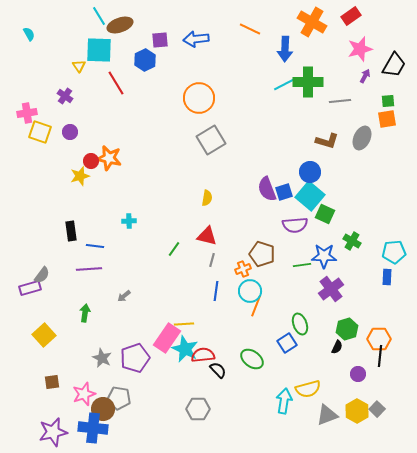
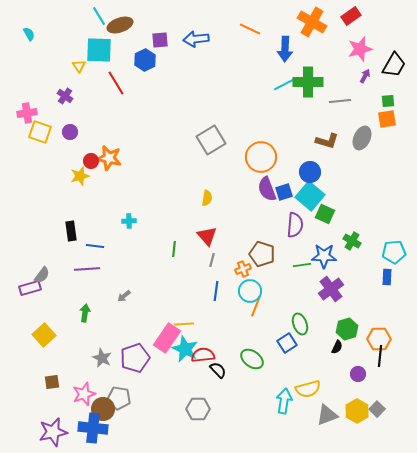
orange circle at (199, 98): moved 62 px right, 59 px down
purple semicircle at (295, 225): rotated 80 degrees counterclockwise
red triangle at (207, 236): rotated 35 degrees clockwise
green line at (174, 249): rotated 28 degrees counterclockwise
purple line at (89, 269): moved 2 px left
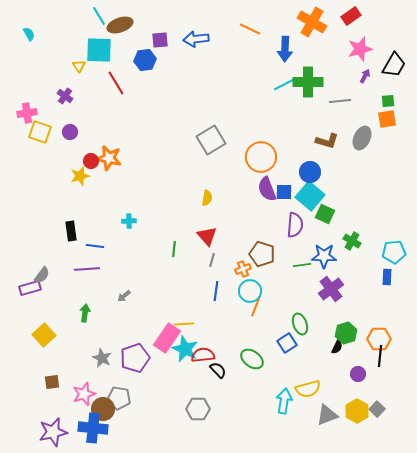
blue hexagon at (145, 60): rotated 20 degrees clockwise
blue square at (284, 192): rotated 18 degrees clockwise
green hexagon at (347, 329): moved 1 px left, 4 px down
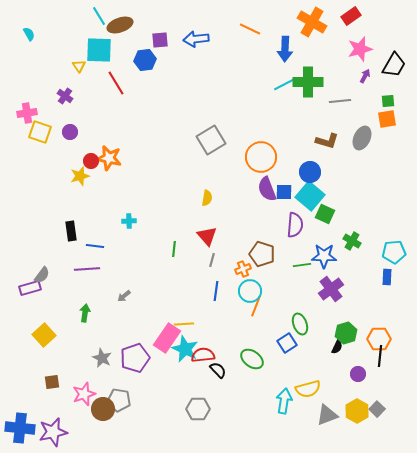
gray pentagon at (119, 398): moved 2 px down
blue cross at (93, 428): moved 73 px left
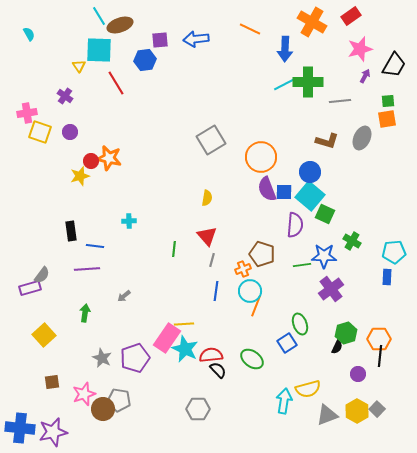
red semicircle at (203, 355): moved 8 px right
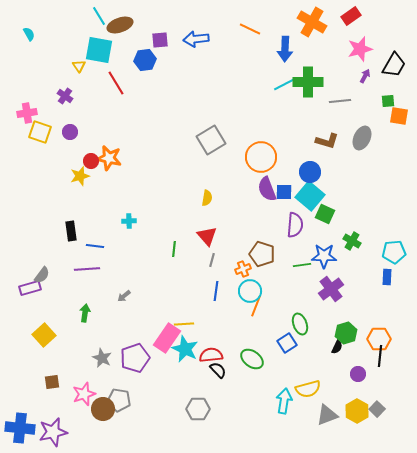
cyan square at (99, 50): rotated 8 degrees clockwise
orange square at (387, 119): moved 12 px right, 3 px up; rotated 18 degrees clockwise
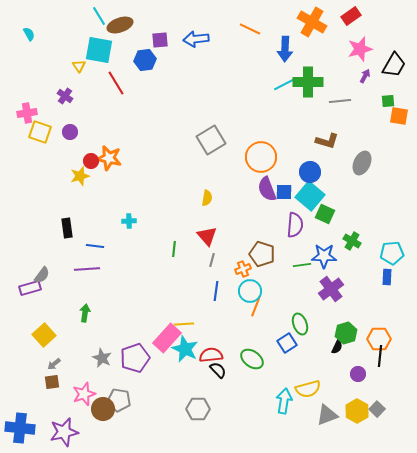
gray ellipse at (362, 138): moved 25 px down
black rectangle at (71, 231): moved 4 px left, 3 px up
cyan pentagon at (394, 252): moved 2 px left, 1 px down
gray arrow at (124, 296): moved 70 px left, 68 px down
pink rectangle at (167, 338): rotated 8 degrees clockwise
purple star at (53, 432): moved 11 px right
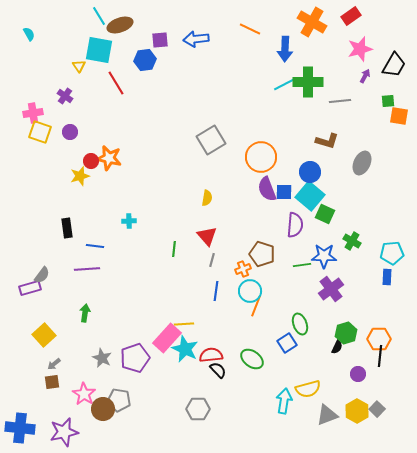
pink cross at (27, 113): moved 6 px right
pink star at (84, 394): rotated 20 degrees counterclockwise
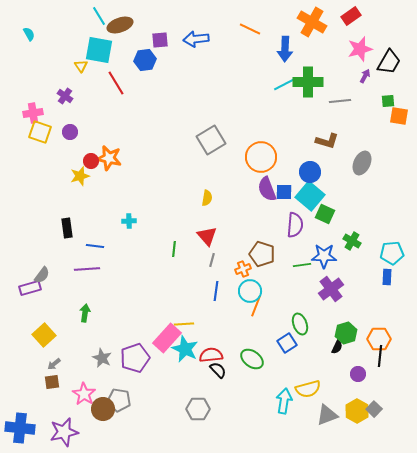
black trapezoid at (394, 65): moved 5 px left, 3 px up
yellow triangle at (79, 66): moved 2 px right
gray square at (377, 409): moved 3 px left
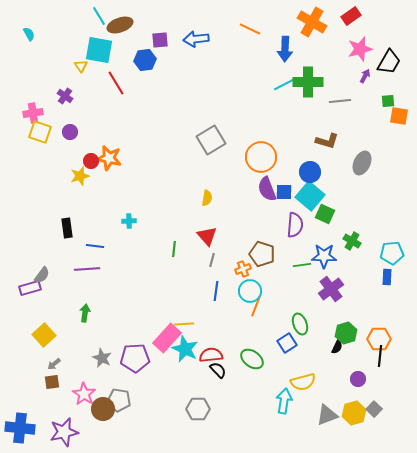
purple pentagon at (135, 358): rotated 16 degrees clockwise
purple circle at (358, 374): moved 5 px down
yellow semicircle at (308, 389): moved 5 px left, 7 px up
yellow hexagon at (357, 411): moved 3 px left, 2 px down; rotated 15 degrees clockwise
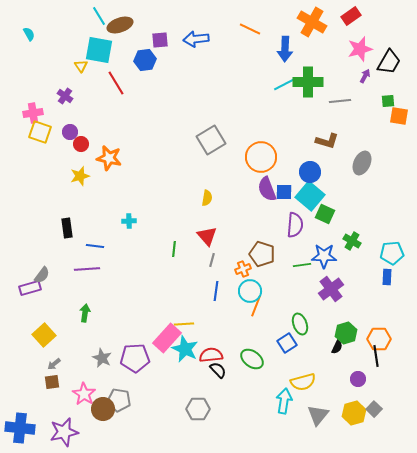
red circle at (91, 161): moved 10 px left, 17 px up
black line at (380, 356): moved 4 px left; rotated 15 degrees counterclockwise
gray triangle at (327, 415): moved 9 px left; rotated 30 degrees counterclockwise
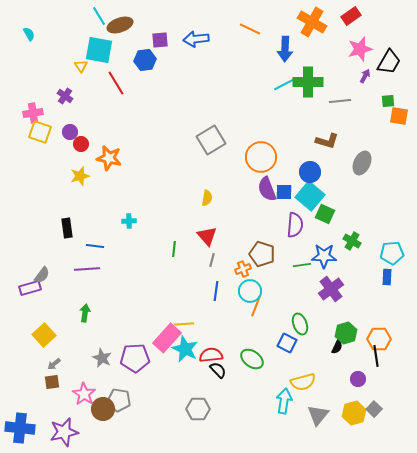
blue square at (287, 343): rotated 30 degrees counterclockwise
